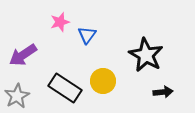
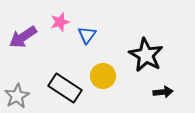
purple arrow: moved 18 px up
yellow circle: moved 5 px up
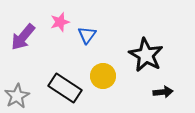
purple arrow: rotated 16 degrees counterclockwise
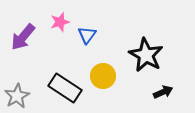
black arrow: rotated 18 degrees counterclockwise
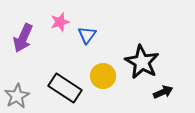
purple arrow: moved 1 px down; rotated 16 degrees counterclockwise
black star: moved 4 px left, 7 px down
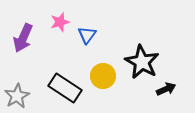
black arrow: moved 3 px right, 3 px up
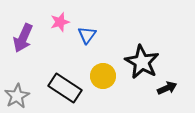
black arrow: moved 1 px right, 1 px up
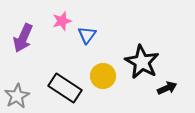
pink star: moved 2 px right, 1 px up
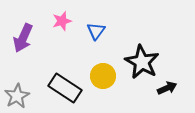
blue triangle: moved 9 px right, 4 px up
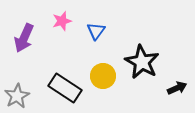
purple arrow: moved 1 px right
black arrow: moved 10 px right
